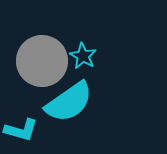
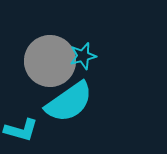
cyan star: rotated 28 degrees clockwise
gray circle: moved 8 px right
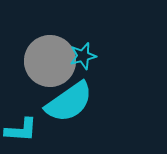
cyan L-shape: rotated 12 degrees counterclockwise
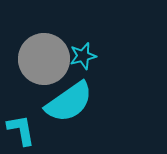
gray circle: moved 6 px left, 2 px up
cyan L-shape: rotated 104 degrees counterclockwise
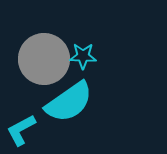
cyan star: rotated 16 degrees clockwise
cyan L-shape: rotated 108 degrees counterclockwise
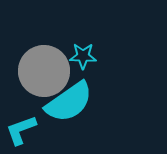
gray circle: moved 12 px down
cyan L-shape: rotated 8 degrees clockwise
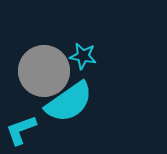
cyan star: rotated 8 degrees clockwise
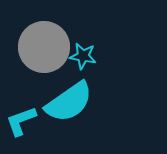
gray circle: moved 24 px up
cyan L-shape: moved 9 px up
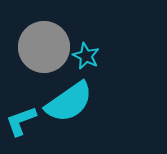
cyan star: moved 3 px right; rotated 16 degrees clockwise
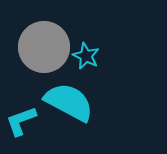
cyan semicircle: rotated 117 degrees counterclockwise
